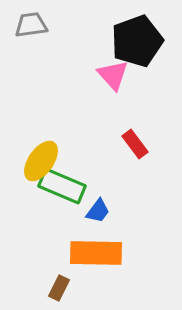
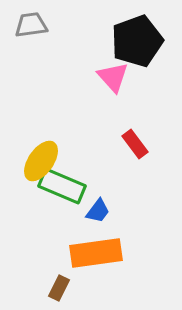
pink triangle: moved 2 px down
orange rectangle: rotated 9 degrees counterclockwise
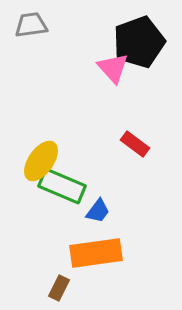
black pentagon: moved 2 px right, 1 px down
pink triangle: moved 9 px up
red rectangle: rotated 16 degrees counterclockwise
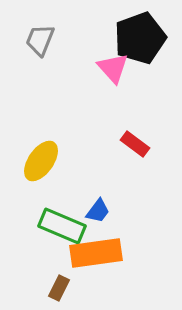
gray trapezoid: moved 9 px right, 15 px down; rotated 60 degrees counterclockwise
black pentagon: moved 1 px right, 4 px up
green rectangle: moved 40 px down
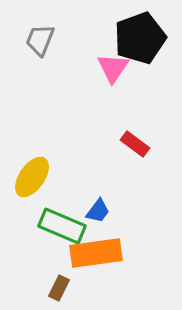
pink triangle: rotated 16 degrees clockwise
yellow ellipse: moved 9 px left, 16 px down
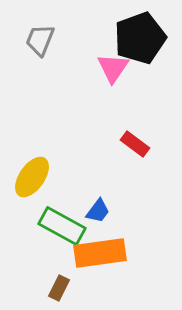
green rectangle: rotated 6 degrees clockwise
orange rectangle: moved 4 px right
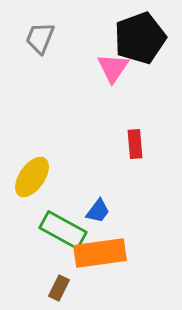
gray trapezoid: moved 2 px up
red rectangle: rotated 48 degrees clockwise
green rectangle: moved 1 px right, 4 px down
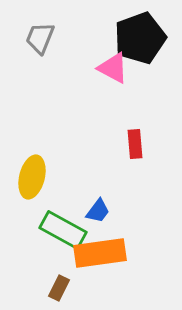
pink triangle: rotated 36 degrees counterclockwise
yellow ellipse: rotated 21 degrees counterclockwise
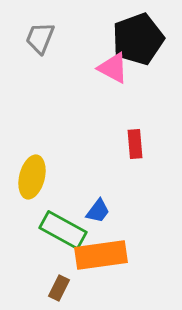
black pentagon: moved 2 px left, 1 px down
orange rectangle: moved 1 px right, 2 px down
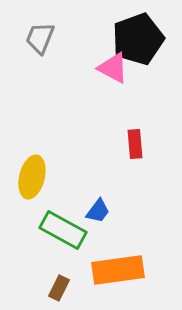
orange rectangle: moved 17 px right, 15 px down
